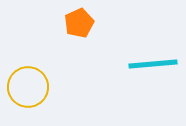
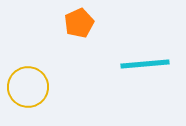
cyan line: moved 8 px left
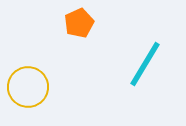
cyan line: rotated 54 degrees counterclockwise
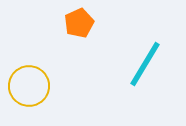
yellow circle: moved 1 px right, 1 px up
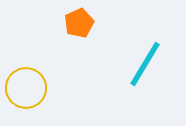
yellow circle: moved 3 px left, 2 px down
